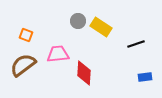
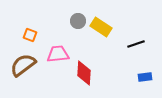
orange square: moved 4 px right
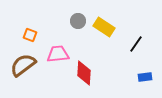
yellow rectangle: moved 3 px right
black line: rotated 36 degrees counterclockwise
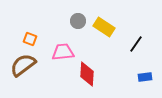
orange square: moved 4 px down
pink trapezoid: moved 5 px right, 2 px up
red diamond: moved 3 px right, 1 px down
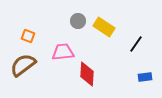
orange square: moved 2 px left, 3 px up
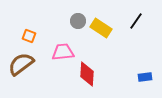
yellow rectangle: moved 3 px left, 1 px down
orange square: moved 1 px right
black line: moved 23 px up
brown semicircle: moved 2 px left, 1 px up
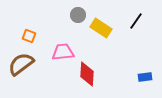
gray circle: moved 6 px up
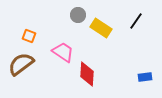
pink trapezoid: rotated 40 degrees clockwise
